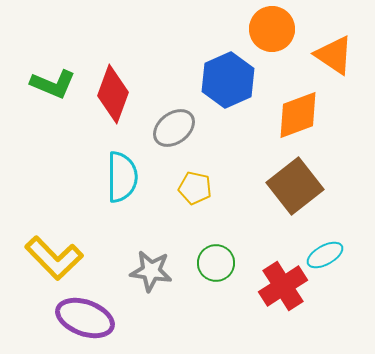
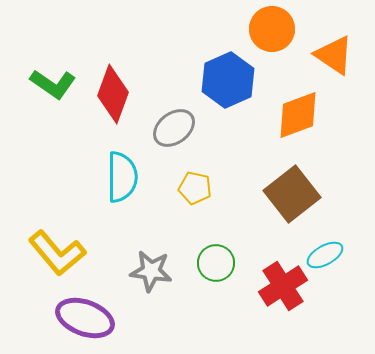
green L-shape: rotated 12 degrees clockwise
brown square: moved 3 px left, 8 px down
yellow L-shape: moved 3 px right, 5 px up; rotated 4 degrees clockwise
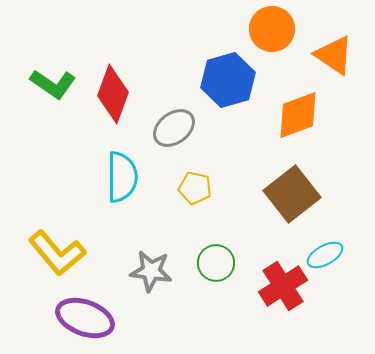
blue hexagon: rotated 8 degrees clockwise
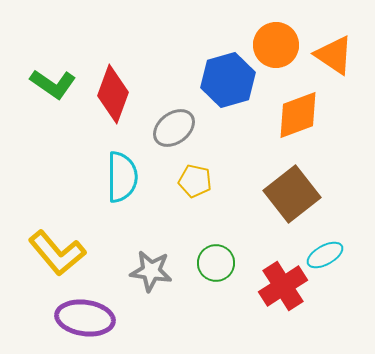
orange circle: moved 4 px right, 16 px down
yellow pentagon: moved 7 px up
purple ellipse: rotated 12 degrees counterclockwise
